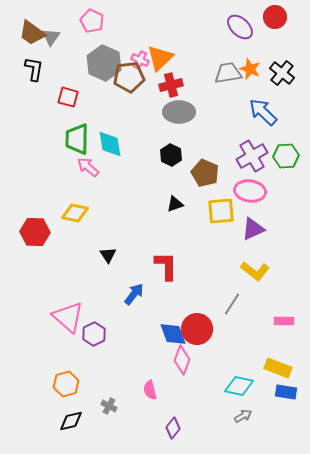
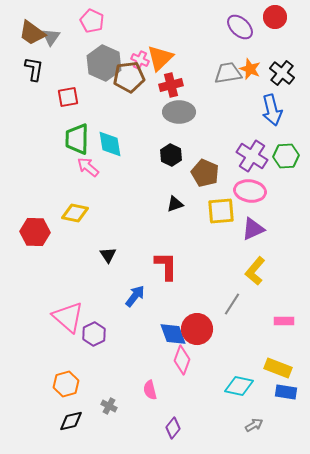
red square at (68, 97): rotated 25 degrees counterclockwise
blue arrow at (263, 112): moved 9 px right, 2 px up; rotated 148 degrees counterclockwise
purple cross at (252, 156): rotated 28 degrees counterclockwise
yellow L-shape at (255, 271): rotated 92 degrees clockwise
blue arrow at (134, 294): moved 1 px right, 2 px down
gray arrow at (243, 416): moved 11 px right, 9 px down
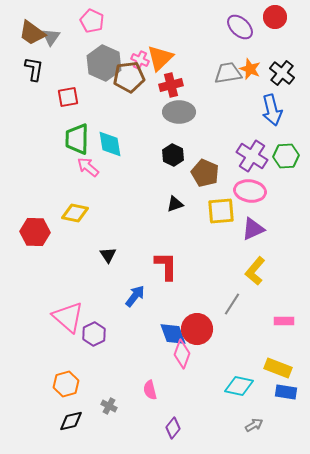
black hexagon at (171, 155): moved 2 px right
pink diamond at (182, 360): moved 6 px up
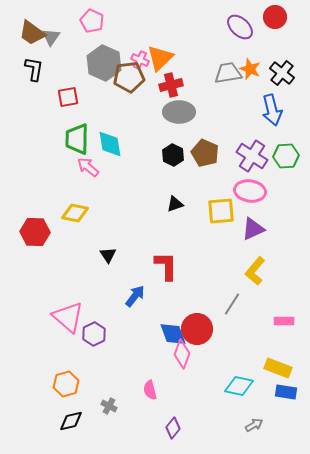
brown pentagon at (205, 173): moved 20 px up
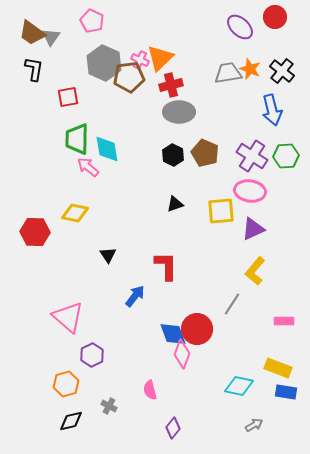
black cross at (282, 73): moved 2 px up
cyan diamond at (110, 144): moved 3 px left, 5 px down
purple hexagon at (94, 334): moved 2 px left, 21 px down
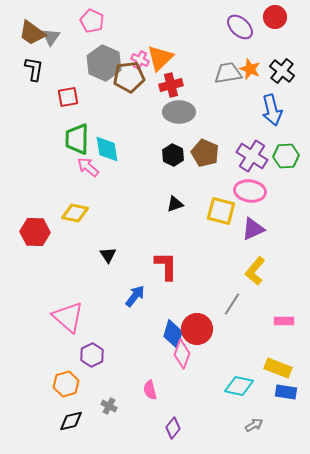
yellow square at (221, 211): rotated 20 degrees clockwise
blue diamond at (173, 334): rotated 36 degrees clockwise
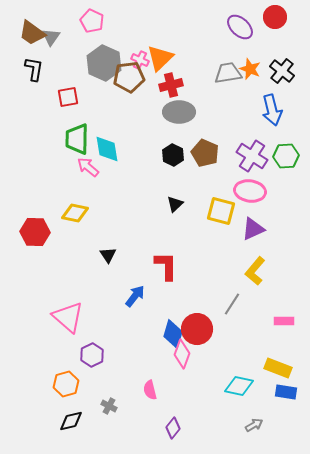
black triangle at (175, 204): rotated 24 degrees counterclockwise
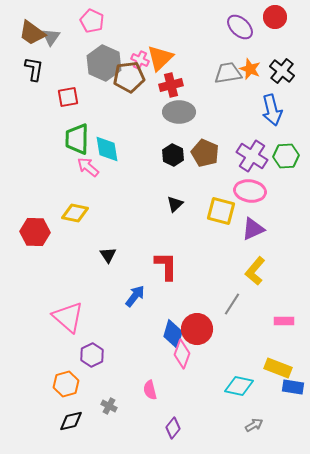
blue rectangle at (286, 392): moved 7 px right, 5 px up
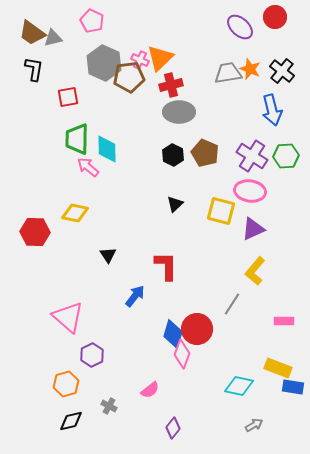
gray triangle at (51, 37): moved 2 px right, 1 px down; rotated 42 degrees clockwise
cyan diamond at (107, 149): rotated 8 degrees clockwise
pink semicircle at (150, 390): rotated 114 degrees counterclockwise
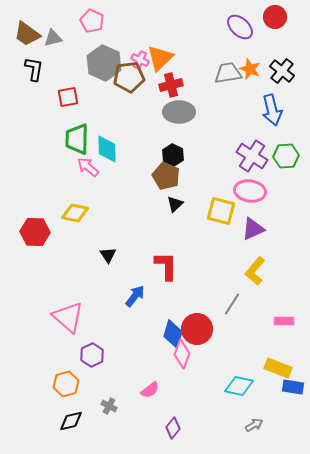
brown trapezoid at (32, 33): moved 5 px left, 1 px down
brown pentagon at (205, 153): moved 39 px left, 23 px down
